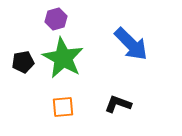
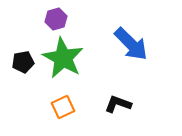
orange square: rotated 20 degrees counterclockwise
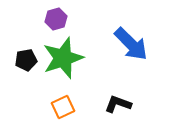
green star: rotated 24 degrees clockwise
black pentagon: moved 3 px right, 2 px up
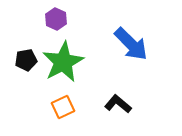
purple hexagon: rotated 20 degrees counterclockwise
green star: moved 4 px down; rotated 9 degrees counterclockwise
black L-shape: rotated 20 degrees clockwise
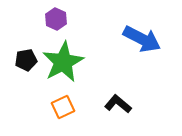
blue arrow: moved 11 px right, 5 px up; rotated 18 degrees counterclockwise
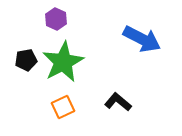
black L-shape: moved 2 px up
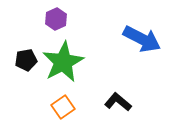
purple hexagon: rotated 10 degrees clockwise
orange square: rotated 10 degrees counterclockwise
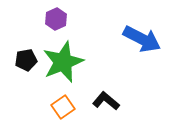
green star: rotated 6 degrees clockwise
black L-shape: moved 12 px left, 1 px up
